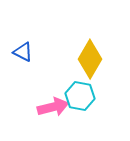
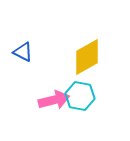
yellow diamond: moved 3 px left, 2 px up; rotated 30 degrees clockwise
pink arrow: moved 1 px right, 7 px up
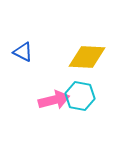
yellow diamond: rotated 33 degrees clockwise
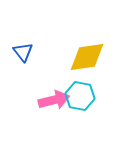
blue triangle: rotated 25 degrees clockwise
yellow diamond: rotated 12 degrees counterclockwise
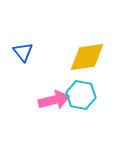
cyan hexagon: moved 1 px right, 1 px up
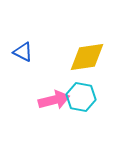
blue triangle: rotated 25 degrees counterclockwise
cyan hexagon: moved 2 px down
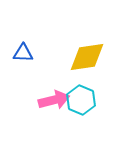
blue triangle: moved 1 px down; rotated 25 degrees counterclockwise
cyan hexagon: moved 3 px down; rotated 12 degrees clockwise
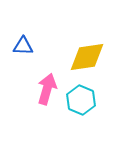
blue triangle: moved 7 px up
pink arrow: moved 7 px left, 11 px up; rotated 60 degrees counterclockwise
